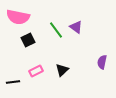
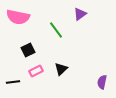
purple triangle: moved 4 px right, 13 px up; rotated 48 degrees clockwise
black square: moved 10 px down
purple semicircle: moved 20 px down
black triangle: moved 1 px left, 1 px up
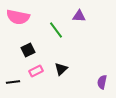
purple triangle: moved 1 px left, 2 px down; rotated 40 degrees clockwise
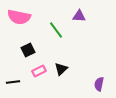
pink semicircle: moved 1 px right
pink rectangle: moved 3 px right
purple semicircle: moved 3 px left, 2 px down
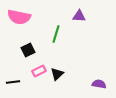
green line: moved 4 px down; rotated 54 degrees clockwise
black triangle: moved 4 px left, 5 px down
purple semicircle: rotated 88 degrees clockwise
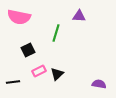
green line: moved 1 px up
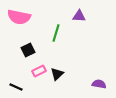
black line: moved 3 px right, 5 px down; rotated 32 degrees clockwise
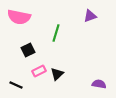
purple triangle: moved 11 px right; rotated 24 degrees counterclockwise
black line: moved 2 px up
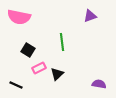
green line: moved 6 px right, 9 px down; rotated 24 degrees counterclockwise
black square: rotated 32 degrees counterclockwise
pink rectangle: moved 3 px up
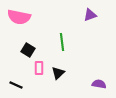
purple triangle: moved 1 px up
pink rectangle: rotated 64 degrees counterclockwise
black triangle: moved 1 px right, 1 px up
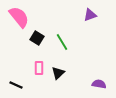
pink semicircle: rotated 140 degrees counterclockwise
green line: rotated 24 degrees counterclockwise
black square: moved 9 px right, 12 px up
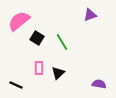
pink semicircle: moved 4 px down; rotated 90 degrees counterclockwise
